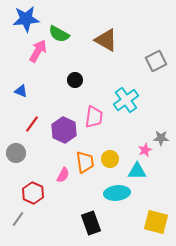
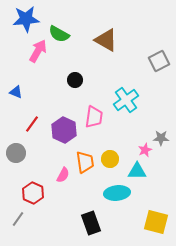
gray square: moved 3 px right
blue triangle: moved 5 px left, 1 px down
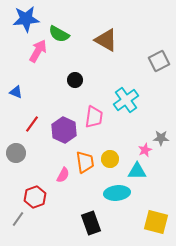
red hexagon: moved 2 px right, 4 px down; rotated 15 degrees clockwise
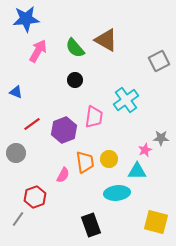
green semicircle: moved 16 px right, 14 px down; rotated 20 degrees clockwise
red line: rotated 18 degrees clockwise
purple hexagon: rotated 15 degrees clockwise
yellow circle: moved 1 px left
black rectangle: moved 2 px down
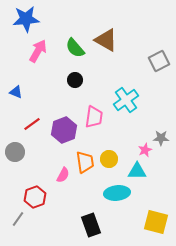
gray circle: moved 1 px left, 1 px up
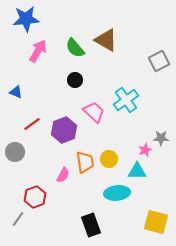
pink trapezoid: moved 5 px up; rotated 55 degrees counterclockwise
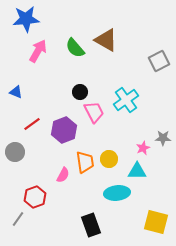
black circle: moved 5 px right, 12 px down
pink trapezoid: rotated 20 degrees clockwise
gray star: moved 2 px right
pink star: moved 2 px left, 2 px up
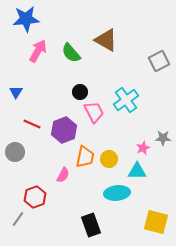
green semicircle: moved 4 px left, 5 px down
blue triangle: rotated 40 degrees clockwise
red line: rotated 60 degrees clockwise
orange trapezoid: moved 5 px up; rotated 20 degrees clockwise
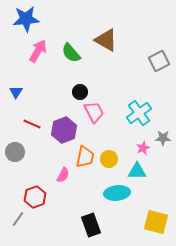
cyan cross: moved 13 px right, 13 px down
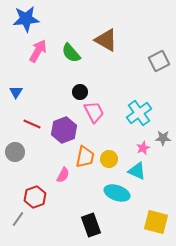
cyan triangle: rotated 24 degrees clockwise
cyan ellipse: rotated 25 degrees clockwise
